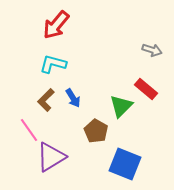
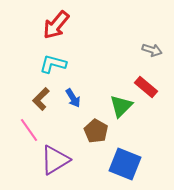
red rectangle: moved 2 px up
brown L-shape: moved 5 px left, 1 px up
purple triangle: moved 4 px right, 3 px down
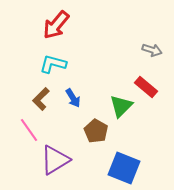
blue square: moved 1 px left, 4 px down
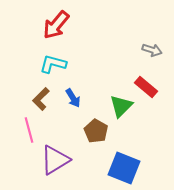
pink line: rotated 20 degrees clockwise
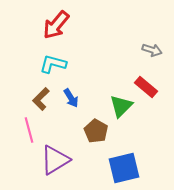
blue arrow: moved 2 px left
blue square: rotated 36 degrees counterclockwise
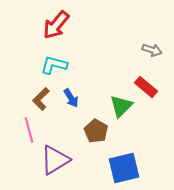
cyan L-shape: moved 1 px right, 1 px down
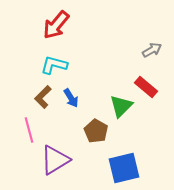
gray arrow: rotated 48 degrees counterclockwise
brown L-shape: moved 2 px right, 2 px up
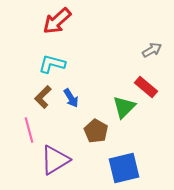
red arrow: moved 1 px right, 4 px up; rotated 8 degrees clockwise
cyan L-shape: moved 2 px left, 1 px up
green triangle: moved 3 px right, 1 px down
